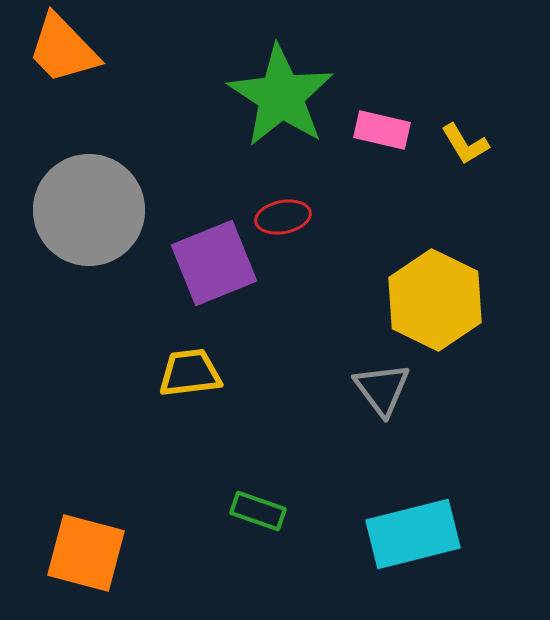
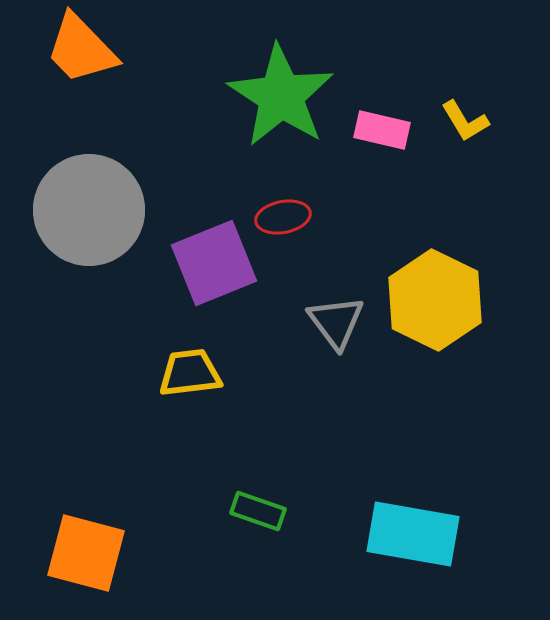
orange trapezoid: moved 18 px right
yellow L-shape: moved 23 px up
gray triangle: moved 46 px left, 67 px up
cyan rectangle: rotated 24 degrees clockwise
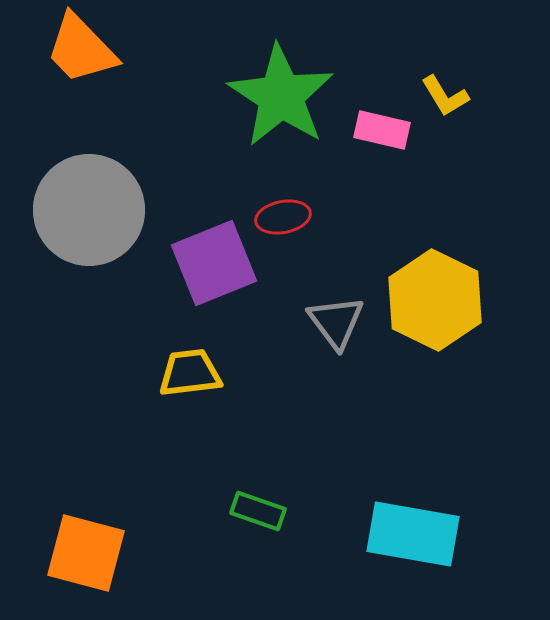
yellow L-shape: moved 20 px left, 25 px up
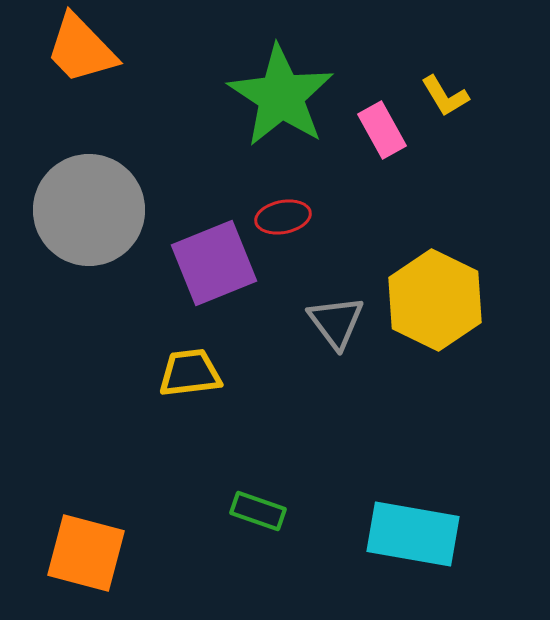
pink rectangle: rotated 48 degrees clockwise
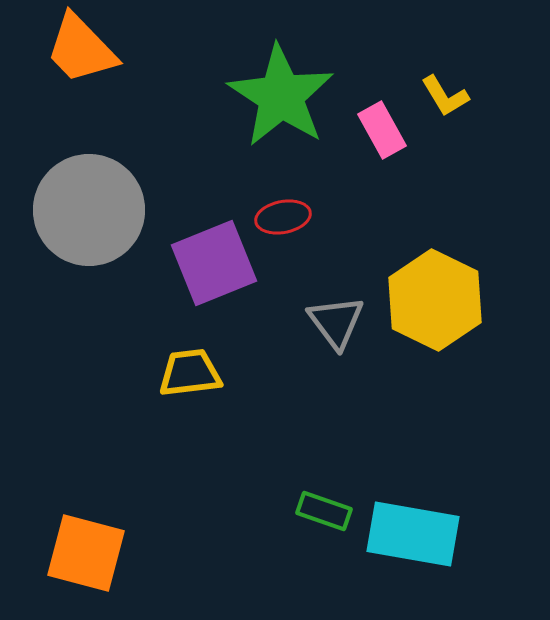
green rectangle: moved 66 px right
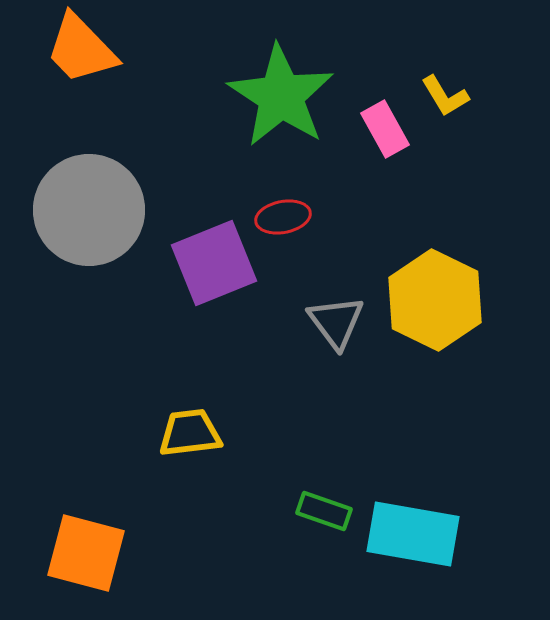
pink rectangle: moved 3 px right, 1 px up
yellow trapezoid: moved 60 px down
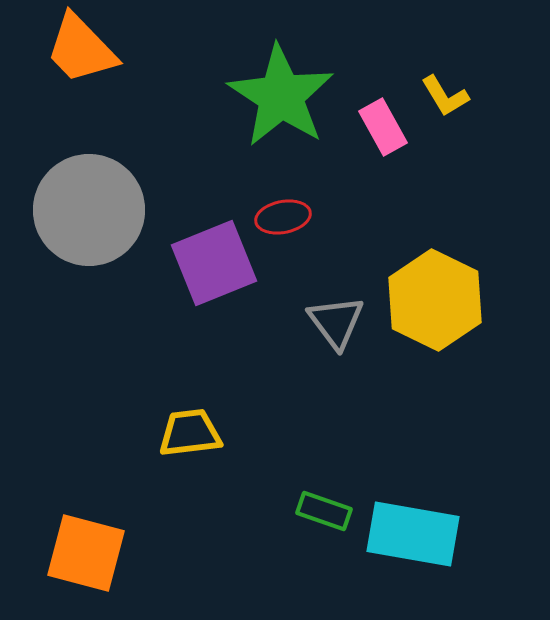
pink rectangle: moved 2 px left, 2 px up
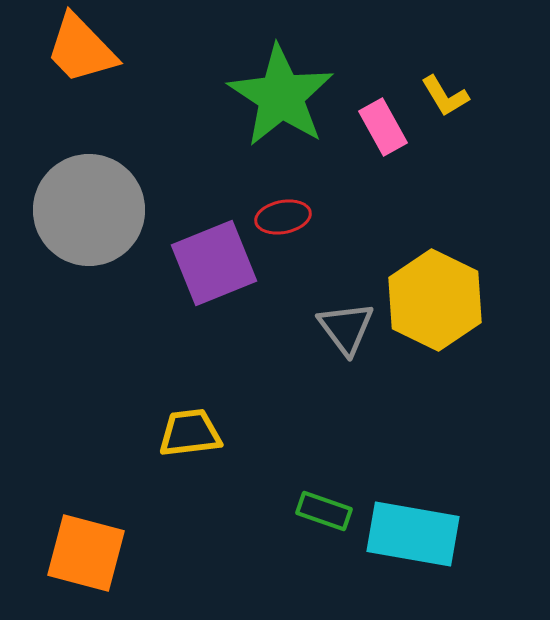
gray triangle: moved 10 px right, 6 px down
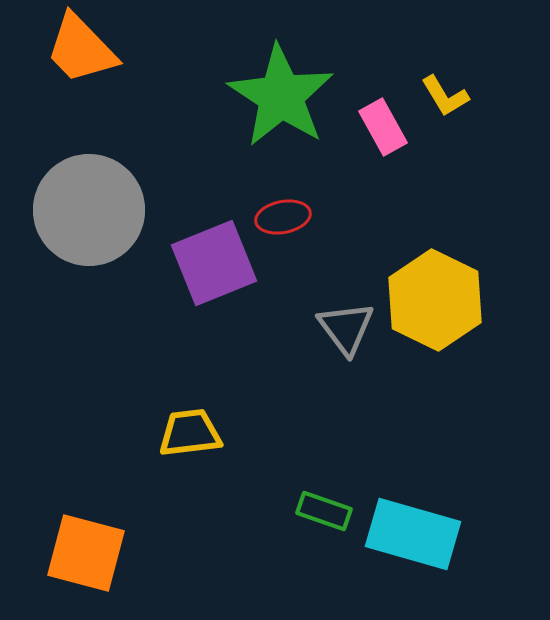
cyan rectangle: rotated 6 degrees clockwise
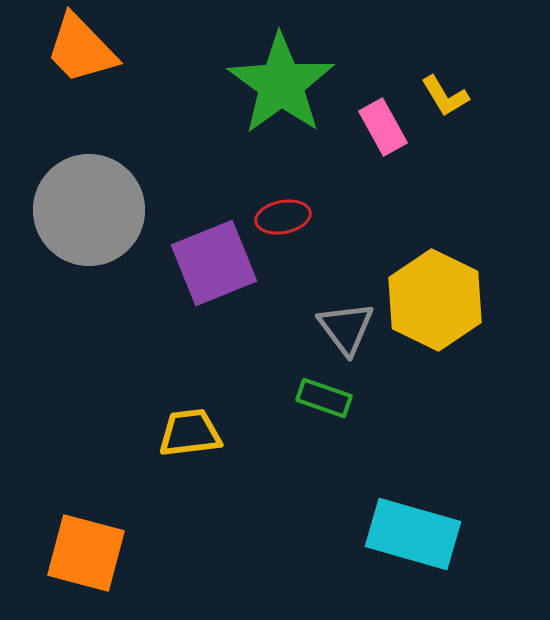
green star: moved 12 px up; rotated 3 degrees clockwise
green rectangle: moved 113 px up
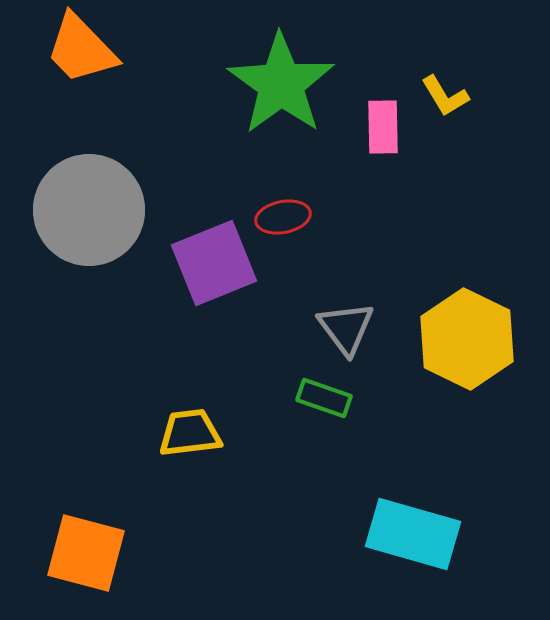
pink rectangle: rotated 28 degrees clockwise
yellow hexagon: moved 32 px right, 39 px down
